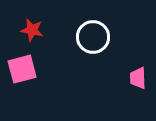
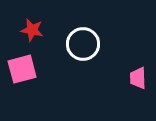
white circle: moved 10 px left, 7 px down
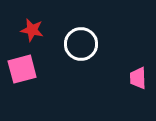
white circle: moved 2 px left
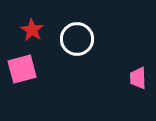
red star: rotated 20 degrees clockwise
white circle: moved 4 px left, 5 px up
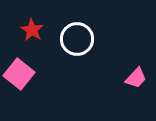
pink square: moved 3 px left, 5 px down; rotated 36 degrees counterclockwise
pink trapezoid: moved 2 px left; rotated 135 degrees counterclockwise
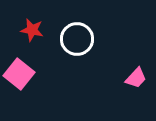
red star: rotated 20 degrees counterclockwise
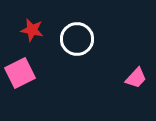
pink square: moved 1 px right, 1 px up; rotated 24 degrees clockwise
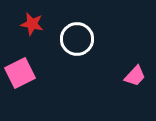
red star: moved 6 px up
pink trapezoid: moved 1 px left, 2 px up
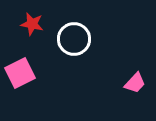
white circle: moved 3 px left
pink trapezoid: moved 7 px down
